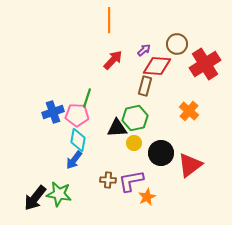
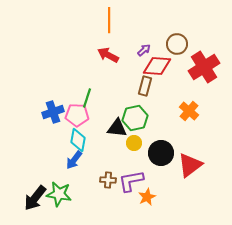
red arrow: moved 5 px left, 5 px up; rotated 105 degrees counterclockwise
red cross: moved 1 px left, 3 px down
black triangle: rotated 10 degrees clockwise
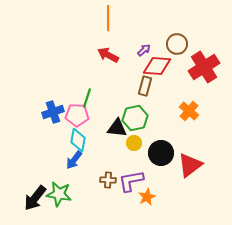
orange line: moved 1 px left, 2 px up
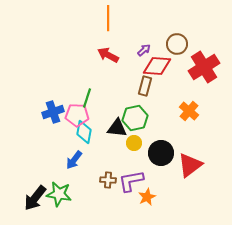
cyan diamond: moved 6 px right, 8 px up
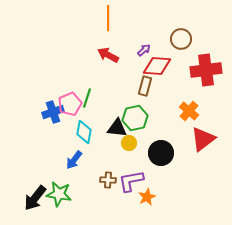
brown circle: moved 4 px right, 5 px up
red cross: moved 2 px right, 3 px down; rotated 24 degrees clockwise
pink pentagon: moved 7 px left, 11 px up; rotated 25 degrees counterclockwise
yellow circle: moved 5 px left
red triangle: moved 13 px right, 26 px up
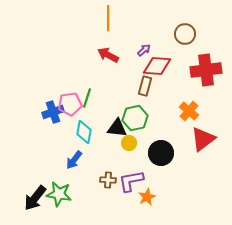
brown circle: moved 4 px right, 5 px up
pink pentagon: rotated 15 degrees clockwise
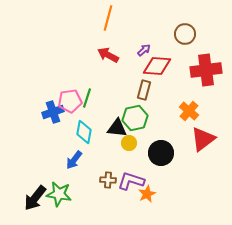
orange line: rotated 15 degrees clockwise
brown rectangle: moved 1 px left, 4 px down
pink pentagon: moved 3 px up
purple L-shape: rotated 28 degrees clockwise
orange star: moved 3 px up
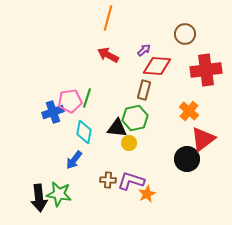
black circle: moved 26 px right, 6 px down
black arrow: moved 4 px right; rotated 44 degrees counterclockwise
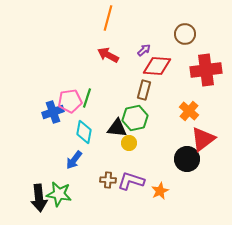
orange star: moved 13 px right, 3 px up
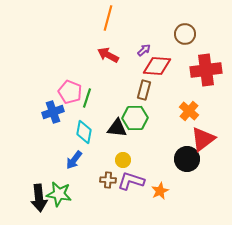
pink pentagon: moved 9 px up; rotated 30 degrees clockwise
green hexagon: rotated 10 degrees clockwise
yellow circle: moved 6 px left, 17 px down
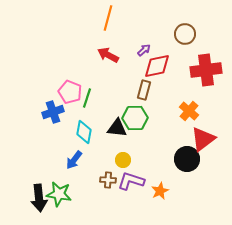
red diamond: rotated 16 degrees counterclockwise
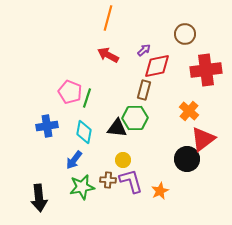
blue cross: moved 6 px left, 14 px down; rotated 10 degrees clockwise
purple L-shape: rotated 56 degrees clockwise
green star: moved 23 px right, 7 px up; rotated 20 degrees counterclockwise
